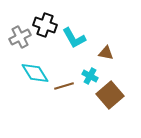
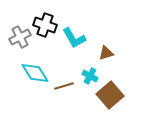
brown triangle: rotated 28 degrees counterclockwise
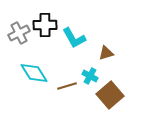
black cross: rotated 20 degrees counterclockwise
gray cross: moved 1 px left, 4 px up
cyan diamond: moved 1 px left
brown line: moved 3 px right
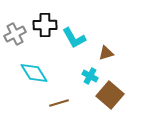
gray cross: moved 4 px left, 1 px down
brown line: moved 8 px left, 17 px down
brown square: rotated 8 degrees counterclockwise
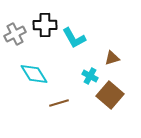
brown triangle: moved 6 px right, 5 px down
cyan diamond: moved 1 px down
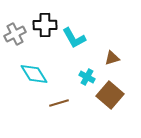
cyan cross: moved 3 px left, 1 px down
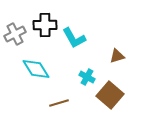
brown triangle: moved 5 px right, 2 px up
cyan diamond: moved 2 px right, 5 px up
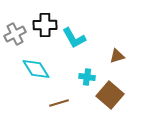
cyan cross: rotated 21 degrees counterclockwise
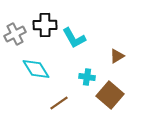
brown triangle: rotated 14 degrees counterclockwise
brown line: rotated 18 degrees counterclockwise
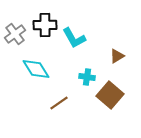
gray cross: rotated 10 degrees counterclockwise
